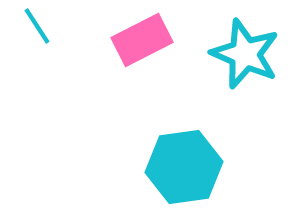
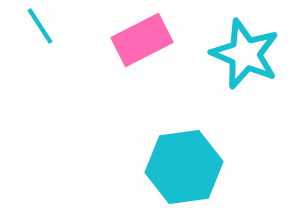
cyan line: moved 3 px right
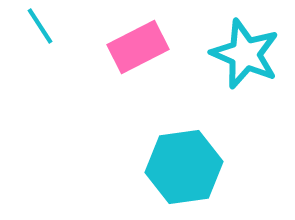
pink rectangle: moved 4 px left, 7 px down
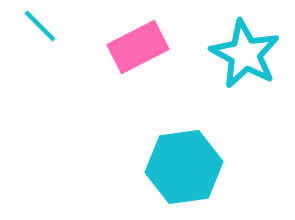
cyan line: rotated 12 degrees counterclockwise
cyan star: rotated 6 degrees clockwise
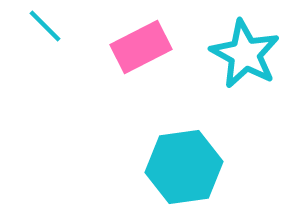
cyan line: moved 5 px right
pink rectangle: moved 3 px right
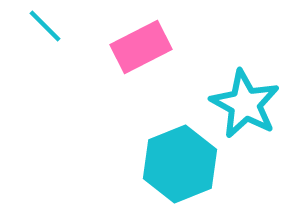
cyan star: moved 50 px down
cyan hexagon: moved 4 px left, 3 px up; rotated 14 degrees counterclockwise
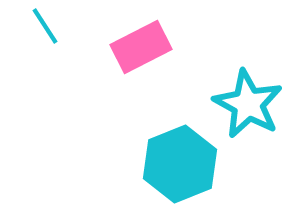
cyan line: rotated 12 degrees clockwise
cyan star: moved 3 px right
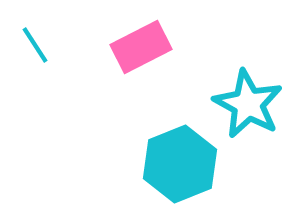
cyan line: moved 10 px left, 19 px down
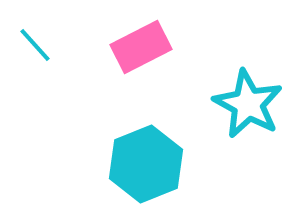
cyan line: rotated 9 degrees counterclockwise
cyan hexagon: moved 34 px left
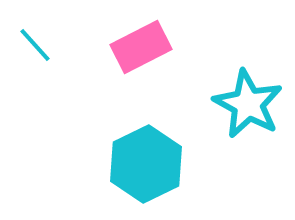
cyan hexagon: rotated 4 degrees counterclockwise
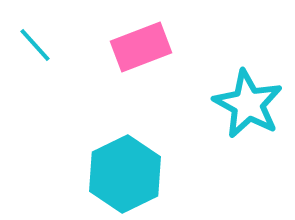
pink rectangle: rotated 6 degrees clockwise
cyan hexagon: moved 21 px left, 10 px down
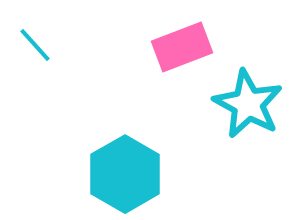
pink rectangle: moved 41 px right
cyan hexagon: rotated 4 degrees counterclockwise
